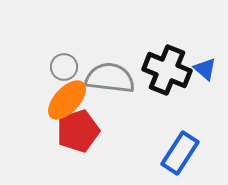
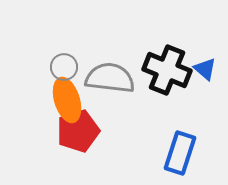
orange ellipse: rotated 60 degrees counterclockwise
blue rectangle: rotated 15 degrees counterclockwise
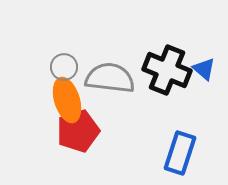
blue triangle: moved 1 px left
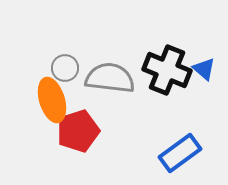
gray circle: moved 1 px right, 1 px down
orange ellipse: moved 15 px left
blue rectangle: rotated 36 degrees clockwise
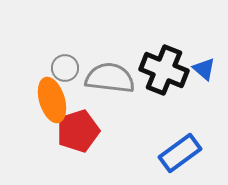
black cross: moved 3 px left
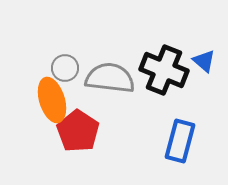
blue triangle: moved 8 px up
red pentagon: rotated 21 degrees counterclockwise
blue rectangle: moved 12 px up; rotated 39 degrees counterclockwise
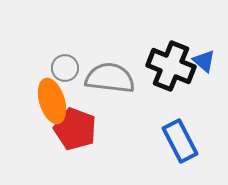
black cross: moved 7 px right, 4 px up
orange ellipse: moved 1 px down
red pentagon: moved 3 px left, 2 px up; rotated 12 degrees counterclockwise
blue rectangle: rotated 42 degrees counterclockwise
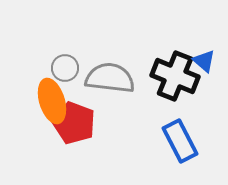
black cross: moved 4 px right, 10 px down
red pentagon: moved 1 px left, 6 px up
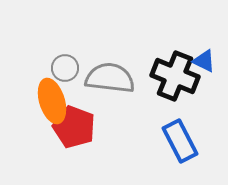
blue triangle: rotated 15 degrees counterclockwise
red pentagon: moved 4 px down
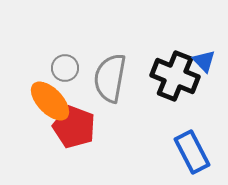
blue triangle: rotated 20 degrees clockwise
gray semicircle: rotated 87 degrees counterclockwise
orange ellipse: moved 2 px left; rotated 27 degrees counterclockwise
blue rectangle: moved 12 px right, 11 px down
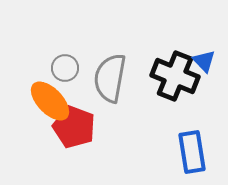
blue rectangle: rotated 18 degrees clockwise
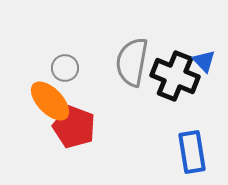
gray semicircle: moved 22 px right, 16 px up
